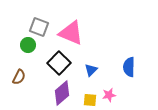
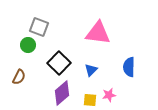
pink triangle: moved 27 px right; rotated 16 degrees counterclockwise
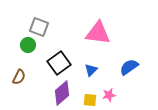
black square: rotated 10 degrees clockwise
blue semicircle: rotated 54 degrees clockwise
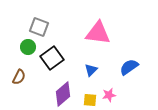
green circle: moved 2 px down
black square: moved 7 px left, 5 px up
purple diamond: moved 1 px right, 1 px down
